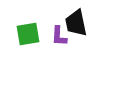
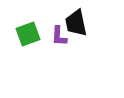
green square: rotated 10 degrees counterclockwise
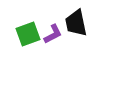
purple L-shape: moved 6 px left, 2 px up; rotated 120 degrees counterclockwise
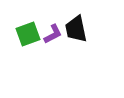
black trapezoid: moved 6 px down
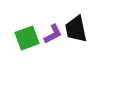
green square: moved 1 px left, 4 px down
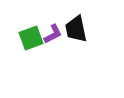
green square: moved 4 px right
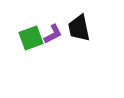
black trapezoid: moved 3 px right, 1 px up
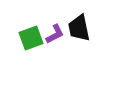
purple L-shape: moved 2 px right
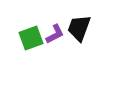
black trapezoid: rotated 32 degrees clockwise
